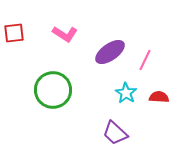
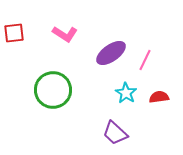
purple ellipse: moved 1 px right, 1 px down
red semicircle: rotated 12 degrees counterclockwise
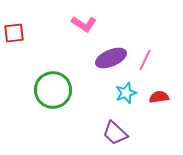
pink L-shape: moved 19 px right, 10 px up
purple ellipse: moved 5 px down; rotated 12 degrees clockwise
cyan star: rotated 20 degrees clockwise
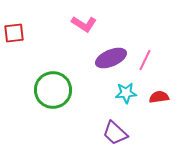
cyan star: rotated 15 degrees clockwise
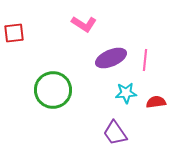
pink line: rotated 20 degrees counterclockwise
red semicircle: moved 3 px left, 5 px down
purple trapezoid: rotated 12 degrees clockwise
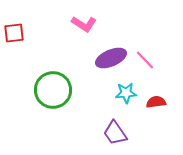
pink line: rotated 50 degrees counterclockwise
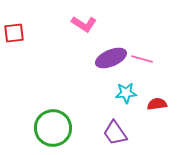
pink line: moved 3 px left, 1 px up; rotated 30 degrees counterclockwise
green circle: moved 38 px down
red semicircle: moved 1 px right, 2 px down
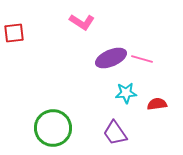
pink L-shape: moved 2 px left, 2 px up
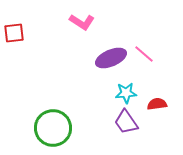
pink line: moved 2 px right, 5 px up; rotated 25 degrees clockwise
purple trapezoid: moved 11 px right, 11 px up
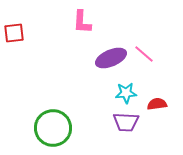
pink L-shape: rotated 60 degrees clockwise
purple trapezoid: rotated 52 degrees counterclockwise
